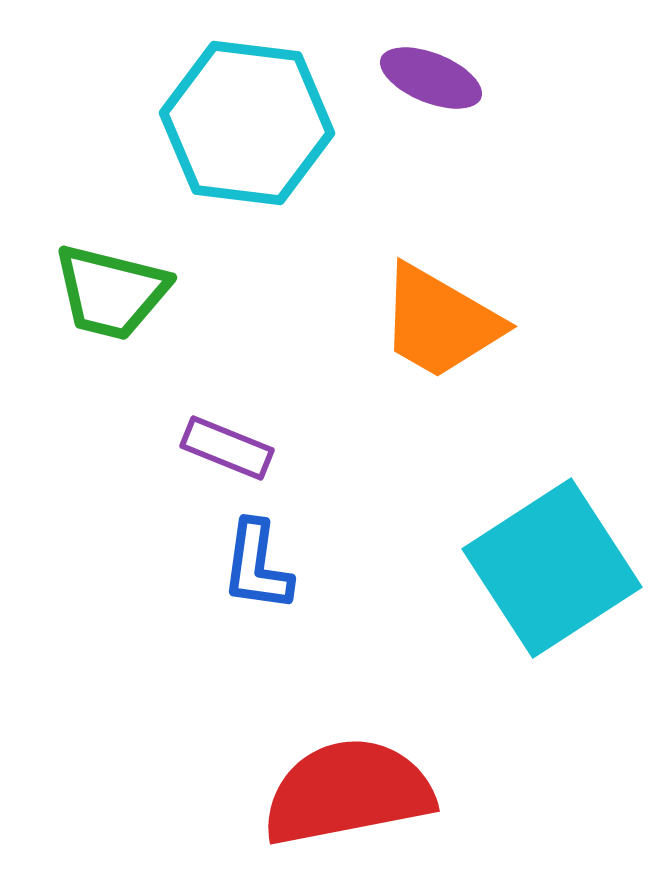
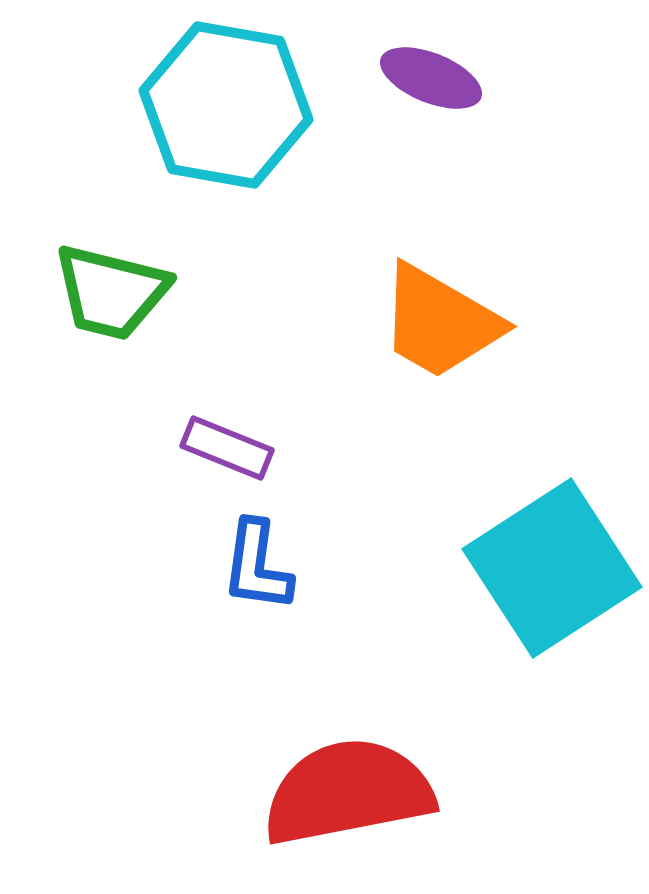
cyan hexagon: moved 21 px left, 18 px up; rotated 3 degrees clockwise
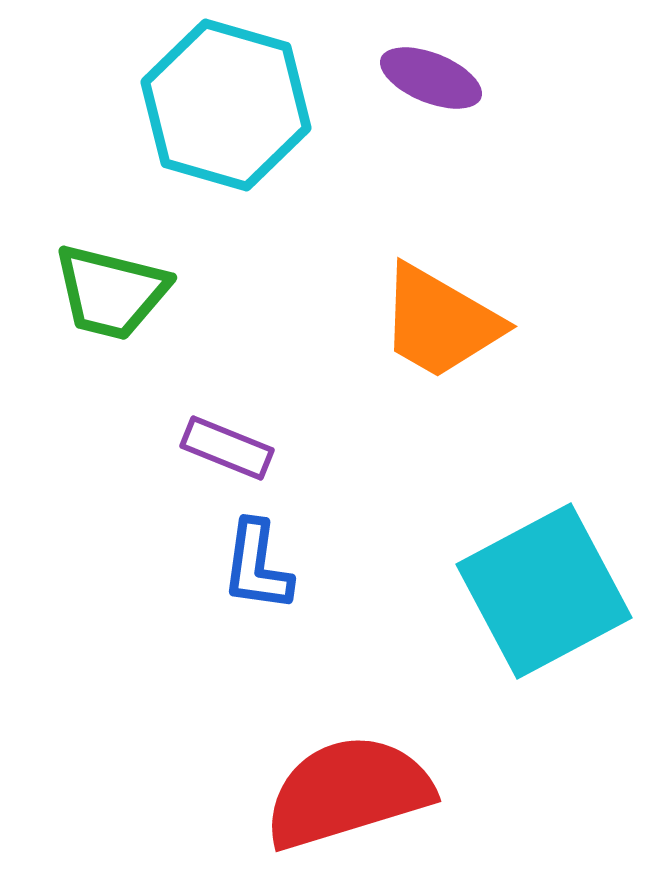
cyan hexagon: rotated 6 degrees clockwise
cyan square: moved 8 px left, 23 px down; rotated 5 degrees clockwise
red semicircle: rotated 6 degrees counterclockwise
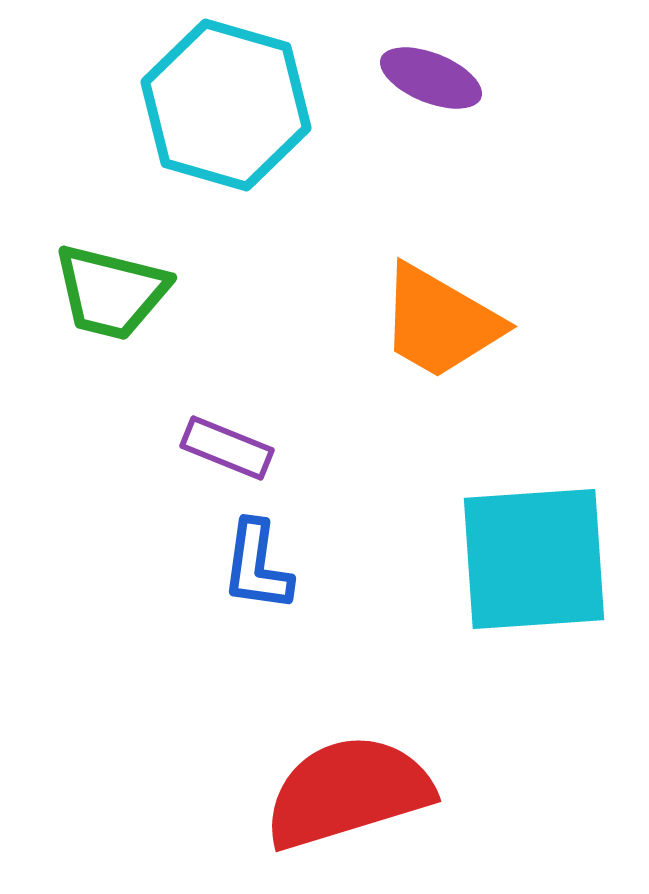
cyan square: moved 10 px left, 32 px up; rotated 24 degrees clockwise
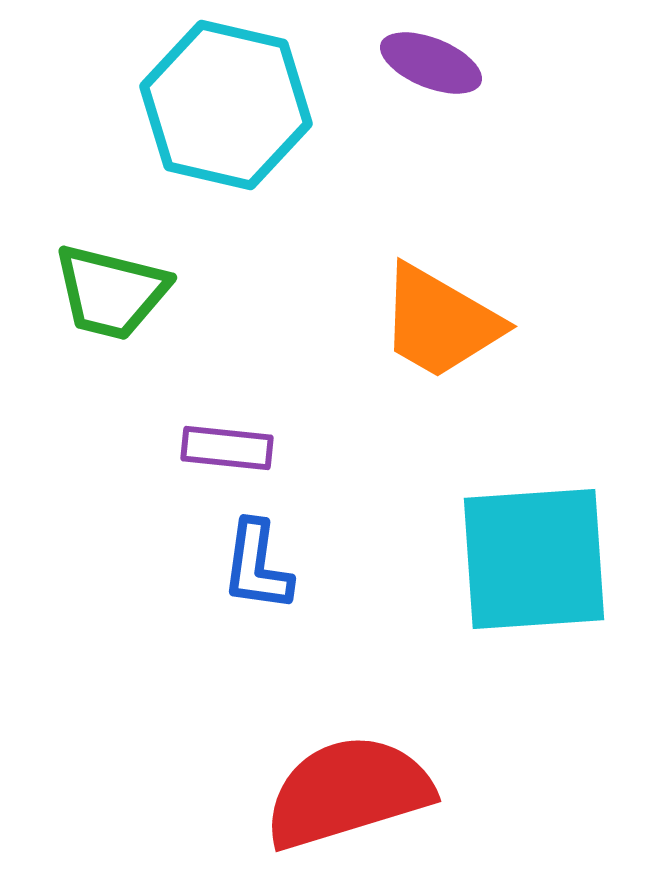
purple ellipse: moved 15 px up
cyan hexagon: rotated 3 degrees counterclockwise
purple rectangle: rotated 16 degrees counterclockwise
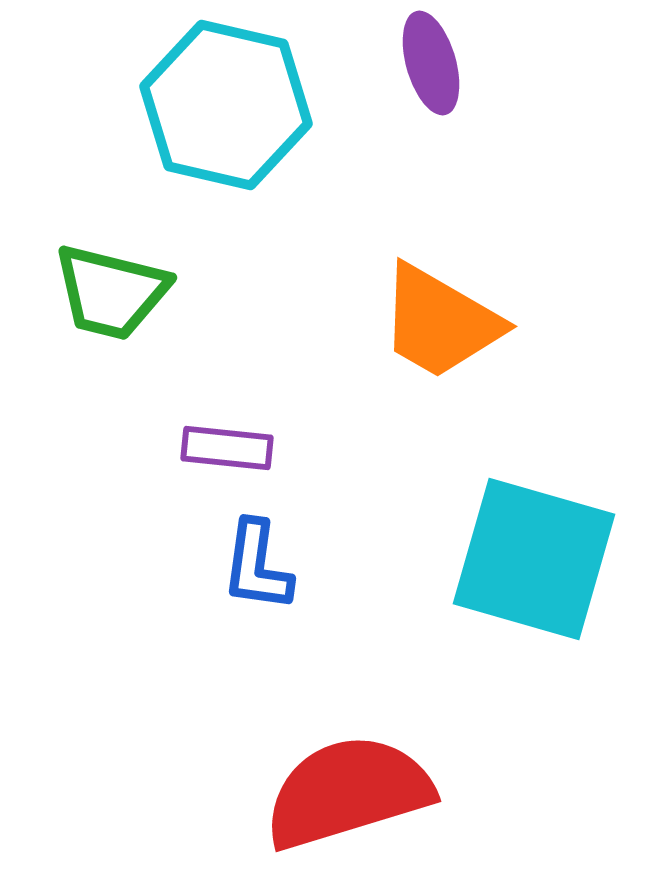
purple ellipse: rotated 52 degrees clockwise
cyan square: rotated 20 degrees clockwise
